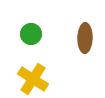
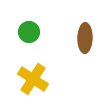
green circle: moved 2 px left, 2 px up
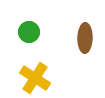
yellow cross: moved 2 px right, 1 px up
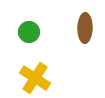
brown ellipse: moved 10 px up
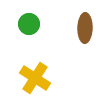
green circle: moved 8 px up
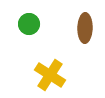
yellow cross: moved 15 px right, 3 px up
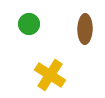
brown ellipse: moved 1 px down
